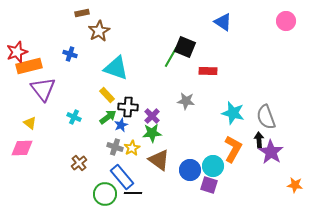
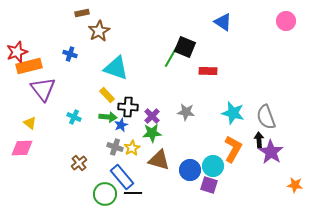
gray star: moved 11 px down
green arrow: rotated 42 degrees clockwise
brown triangle: rotated 20 degrees counterclockwise
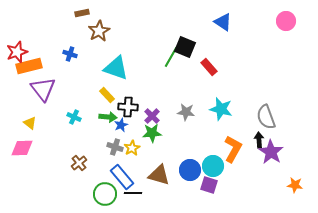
red rectangle: moved 1 px right, 4 px up; rotated 48 degrees clockwise
cyan star: moved 12 px left, 4 px up
brown triangle: moved 15 px down
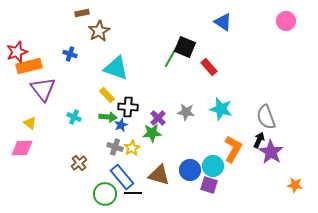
purple cross: moved 6 px right, 2 px down
black arrow: rotated 28 degrees clockwise
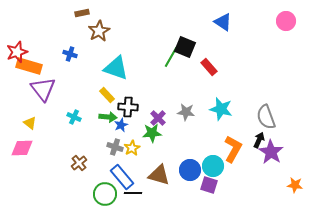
orange rectangle: rotated 30 degrees clockwise
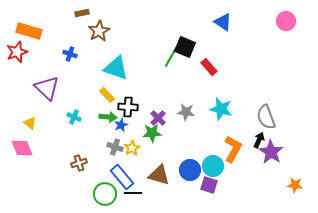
orange rectangle: moved 35 px up
purple triangle: moved 4 px right, 1 px up; rotated 8 degrees counterclockwise
pink diamond: rotated 70 degrees clockwise
brown cross: rotated 21 degrees clockwise
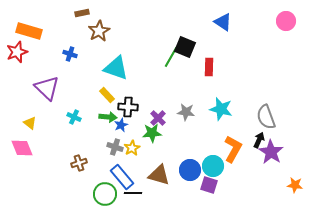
red rectangle: rotated 42 degrees clockwise
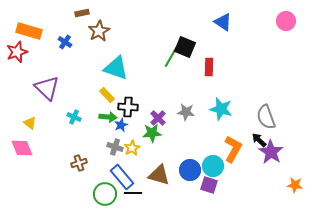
blue cross: moved 5 px left, 12 px up; rotated 16 degrees clockwise
black arrow: rotated 70 degrees counterclockwise
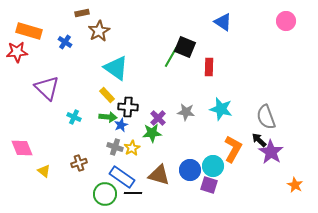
red star: rotated 15 degrees clockwise
cyan triangle: rotated 16 degrees clockwise
yellow triangle: moved 14 px right, 48 px down
blue rectangle: rotated 15 degrees counterclockwise
orange star: rotated 21 degrees clockwise
